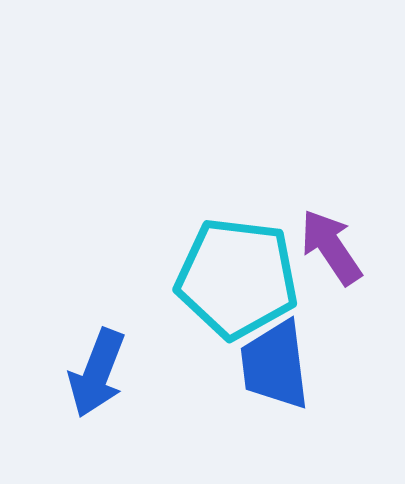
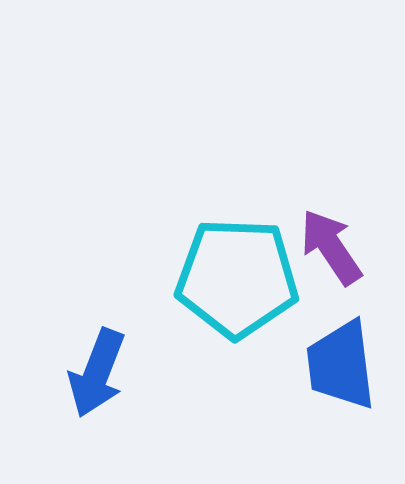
cyan pentagon: rotated 5 degrees counterclockwise
blue trapezoid: moved 66 px right
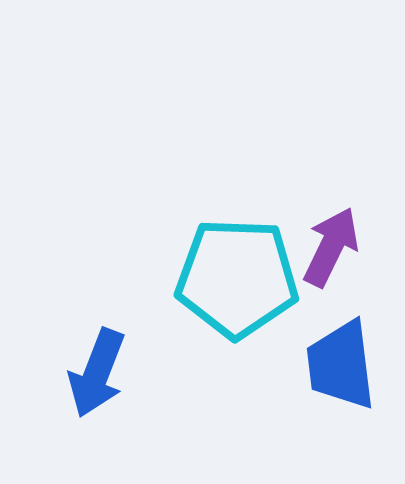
purple arrow: rotated 60 degrees clockwise
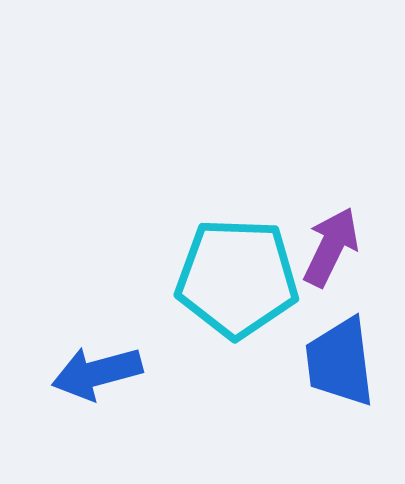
blue trapezoid: moved 1 px left, 3 px up
blue arrow: rotated 54 degrees clockwise
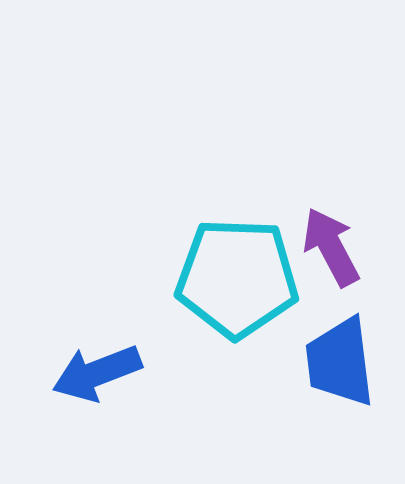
purple arrow: rotated 54 degrees counterclockwise
blue arrow: rotated 6 degrees counterclockwise
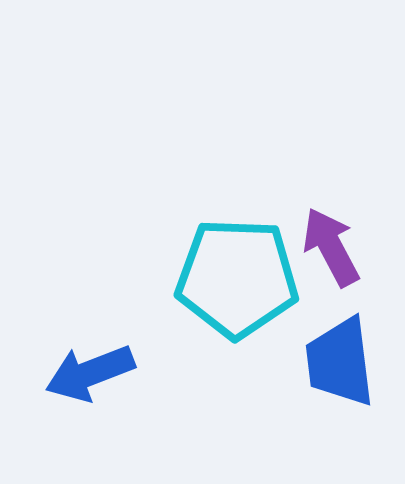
blue arrow: moved 7 px left
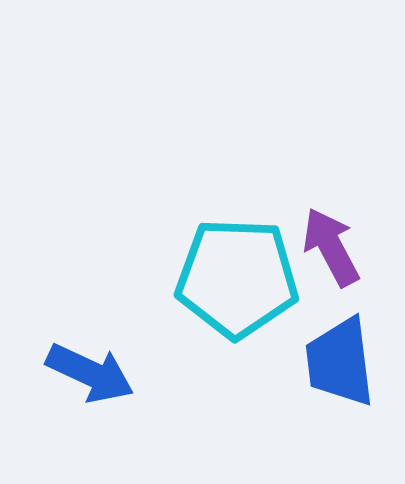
blue arrow: rotated 134 degrees counterclockwise
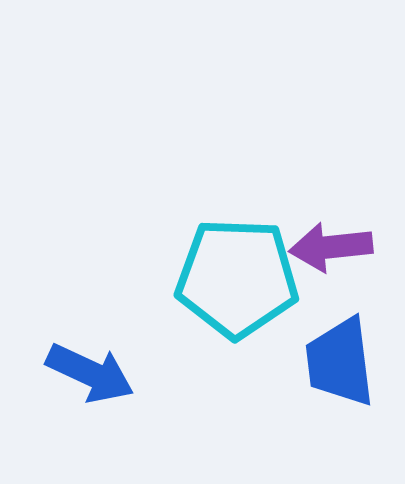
purple arrow: rotated 68 degrees counterclockwise
